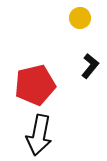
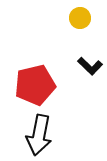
black L-shape: rotated 95 degrees clockwise
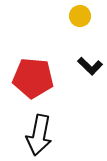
yellow circle: moved 2 px up
red pentagon: moved 2 px left, 7 px up; rotated 18 degrees clockwise
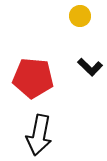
black L-shape: moved 1 px down
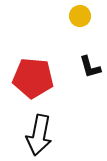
black L-shape: rotated 30 degrees clockwise
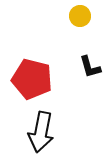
red pentagon: moved 1 px left, 1 px down; rotated 9 degrees clockwise
black arrow: moved 2 px right, 3 px up
